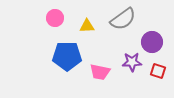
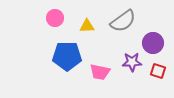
gray semicircle: moved 2 px down
purple circle: moved 1 px right, 1 px down
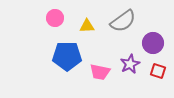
purple star: moved 2 px left, 2 px down; rotated 24 degrees counterclockwise
